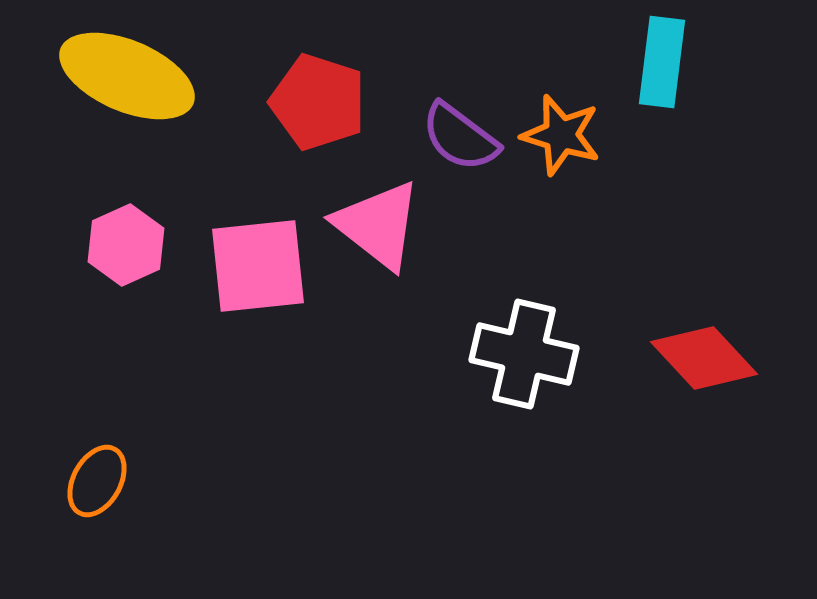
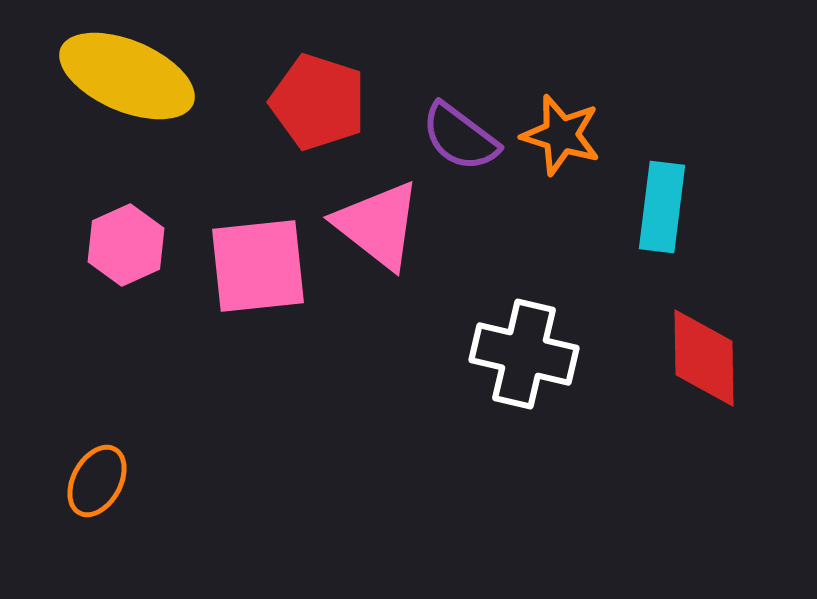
cyan rectangle: moved 145 px down
red diamond: rotated 42 degrees clockwise
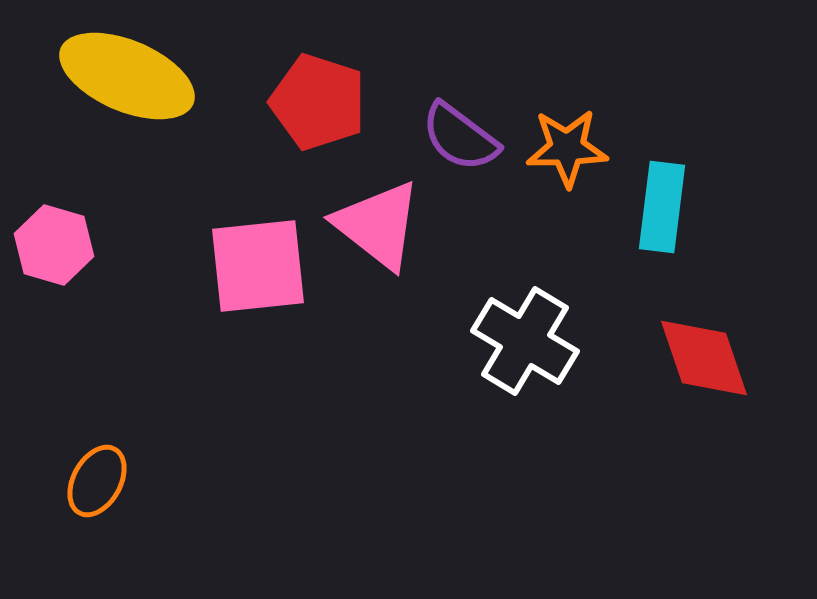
orange star: moved 6 px right, 13 px down; rotated 18 degrees counterclockwise
pink hexagon: moved 72 px left; rotated 20 degrees counterclockwise
white cross: moved 1 px right, 13 px up; rotated 18 degrees clockwise
red diamond: rotated 18 degrees counterclockwise
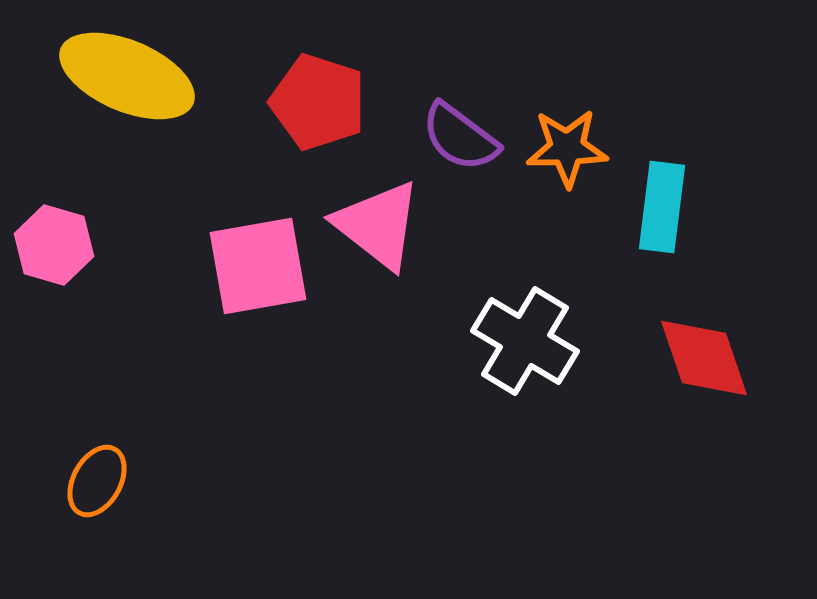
pink square: rotated 4 degrees counterclockwise
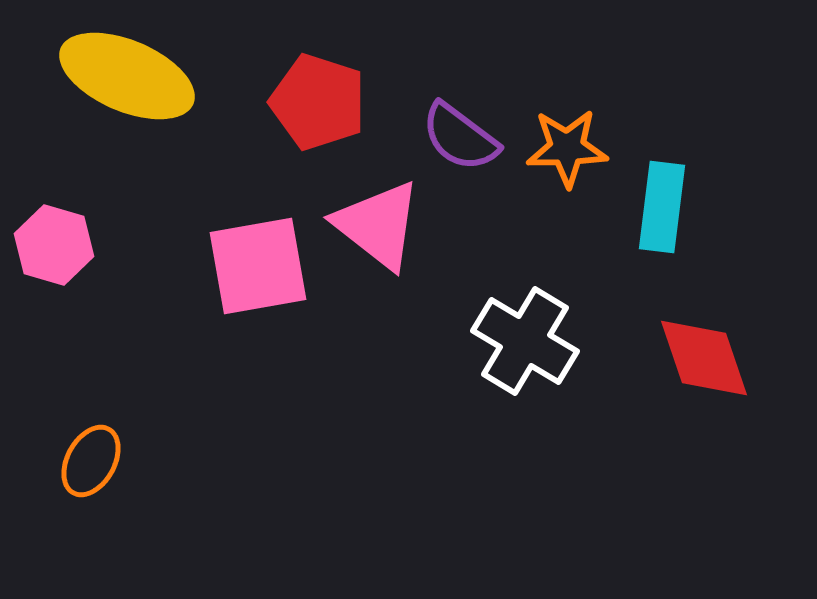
orange ellipse: moved 6 px left, 20 px up
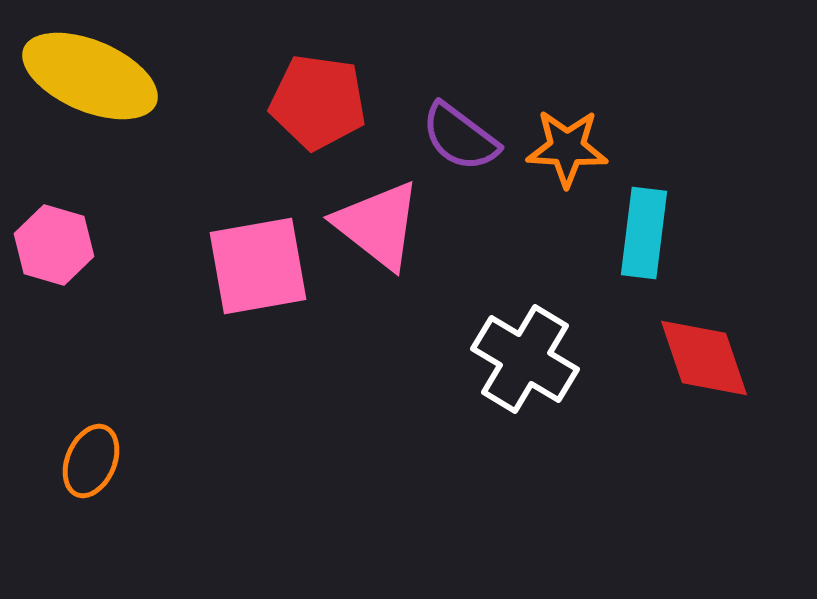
yellow ellipse: moved 37 px left
red pentagon: rotated 10 degrees counterclockwise
orange star: rotated 4 degrees clockwise
cyan rectangle: moved 18 px left, 26 px down
white cross: moved 18 px down
orange ellipse: rotated 6 degrees counterclockwise
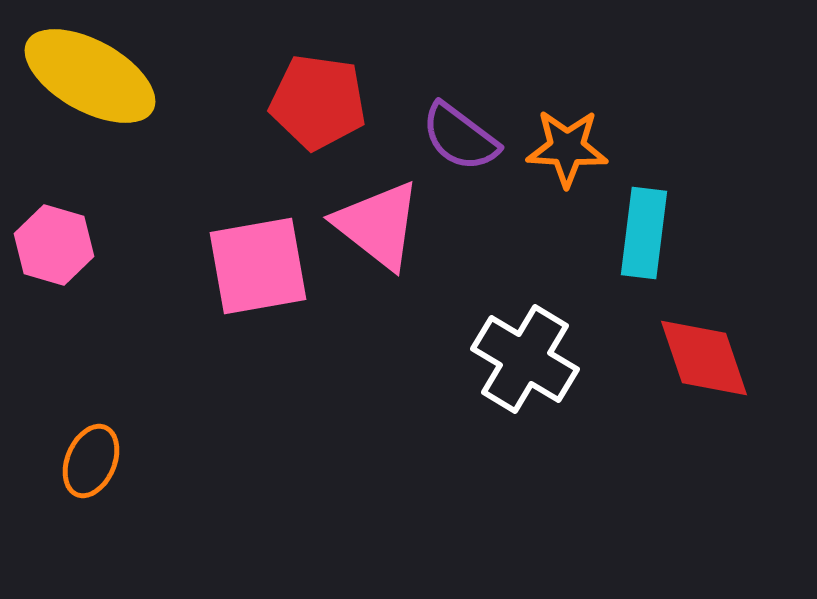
yellow ellipse: rotated 6 degrees clockwise
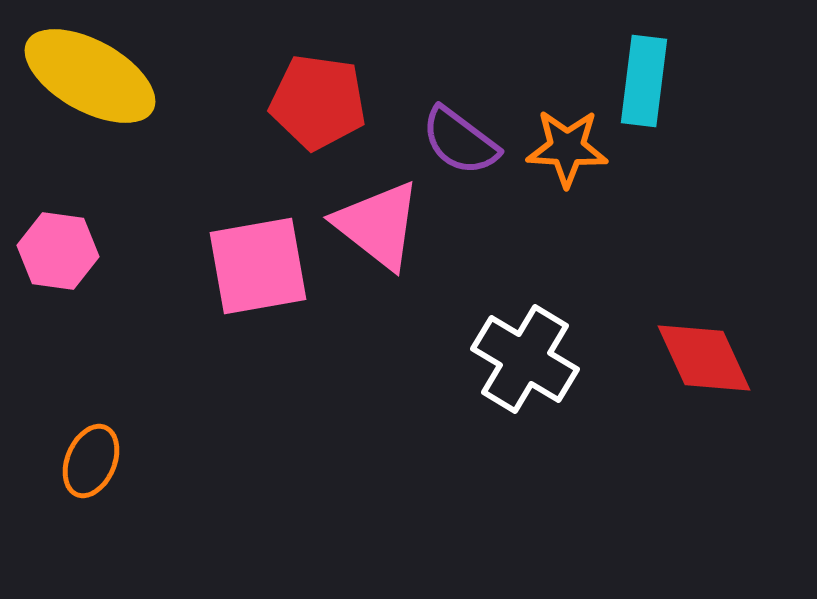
purple semicircle: moved 4 px down
cyan rectangle: moved 152 px up
pink hexagon: moved 4 px right, 6 px down; rotated 8 degrees counterclockwise
red diamond: rotated 6 degrees counterclockwise
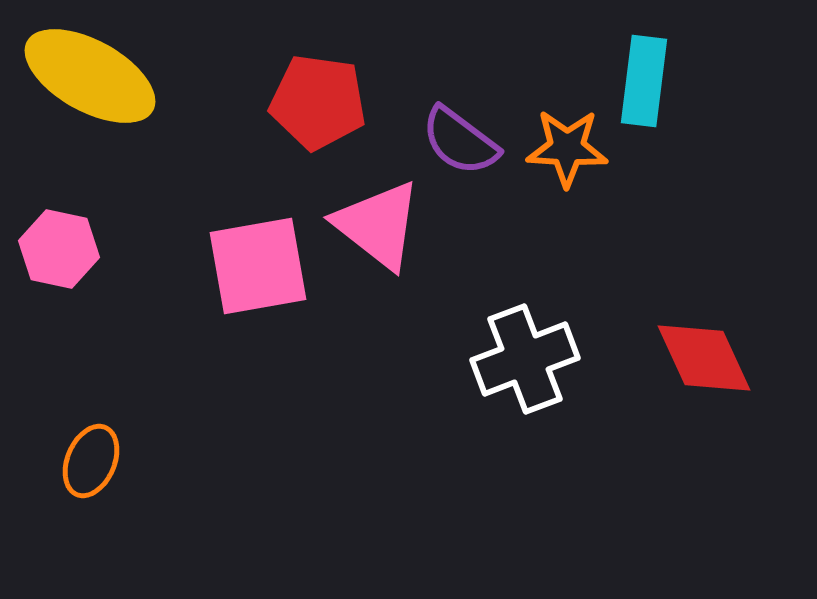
pink hexagon: moved 1 px right, 2 px up; rotated 4 degrees clockwise
white cross: rotated 38 degrees clockwise
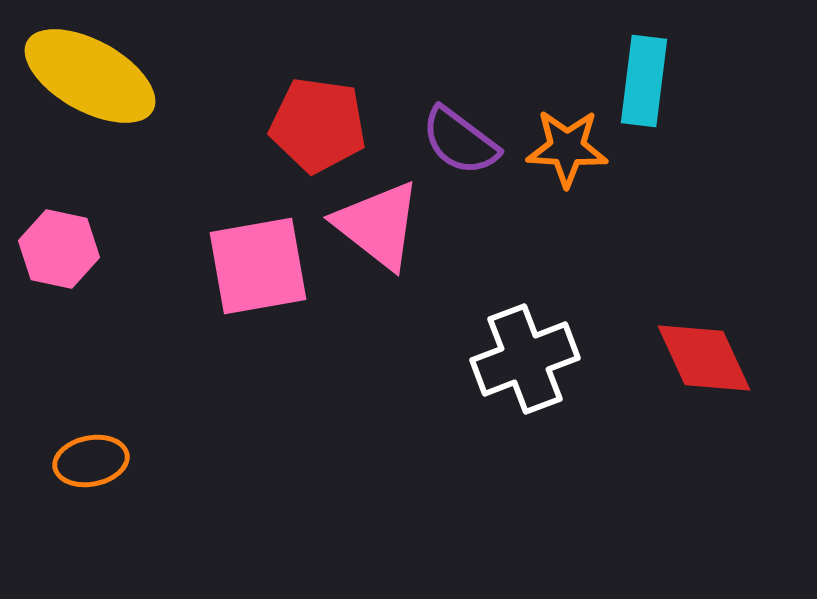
red pentagon: moved 23 px down
orange ellipse: rotated 56 degrees clockwise
